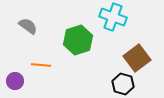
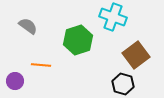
brown square: moved 1 px left, 3 px up
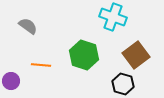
green hexagon: moved 6 px right, 15 px down; rotated 24 degrees counterclockwise
purple circle: moved 4 px left
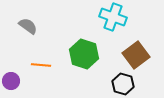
green hexagon: moved 1 px up
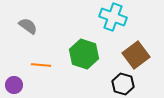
purple circle: moved 3 px right, 4 px down
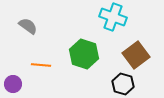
purple circle: moved 1 px left, 1 px up
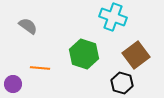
orange line: moved 1 px left, 3 px down
black hexagon: moved 1 px left, 1 px up
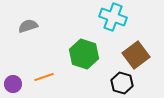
gray semicircle: rotated 54 degrees counterclockwise
orange line: moved 4 px right, 9 px down; rotated 24 degrees counterclockwise
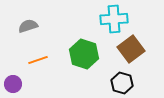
cyan cross: moved 1 px right, 2 px down; rotated 24 degrees counterclockwise
brown square: moved 5 px left, 6 px up
orange line: moved 6 px left, 17 px up
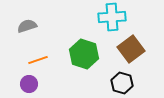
cyan cross: moved 2 px left, 2 px up
gray semicircle: moved 1 px left
purple circle: moved 16 px right
